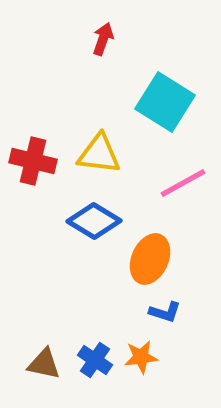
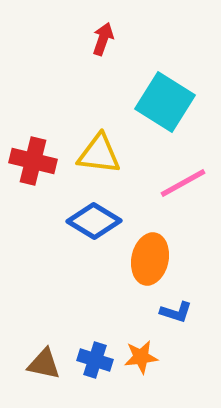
orange ellipse: rotated 12 degrees counterclockwise
blue L-shape: moved 11 px right
blue cross: rotated 16 degrees counterclockwise
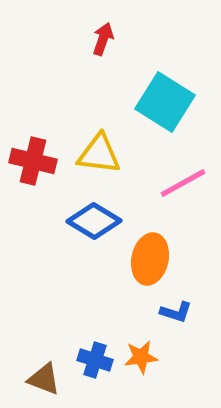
brown triangle: moved 15 px down; rotated 9 degrees clockwise
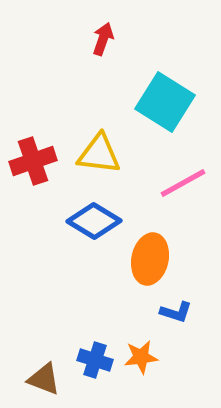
red cross: rotated 33 degrees counterclockwise
